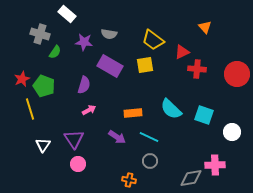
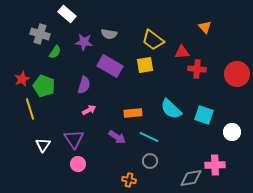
red triangle: rotated 21 degrees clockwise
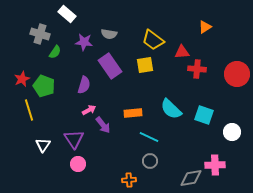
orange triangle: rotated 40 degrees clockwise
purple rectangle: rotated 25 degrees clockwise
yellow line: moved 1 px left, 1 px down
purple arrow: moved 14 px left, 12 px up; rotated 18 degrees clockwise
orange cross: rotated 16 degrees counterclockwise
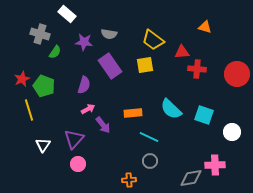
orange triangle: rotated 48 degrees clockwise
pink arrow: moved 1 px left, 1 px up
purple triangle: rotated 15 degrees clockwise
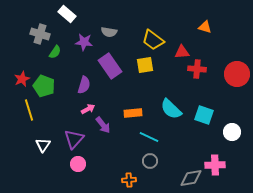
gray semicircle: moved 2 px up
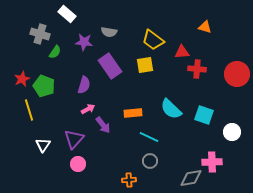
pink cross: moved 3 px left, 3 px up
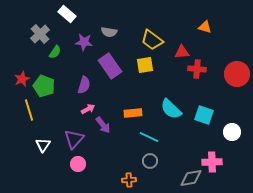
gray cross: rotated 30 degrees clockwise
yellow trapezoid: moved 1 px left
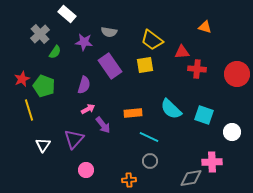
pink circle: moved 8 px right, 6 px down
